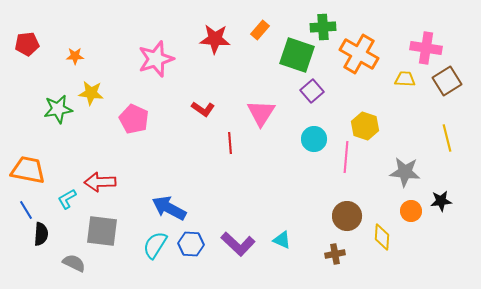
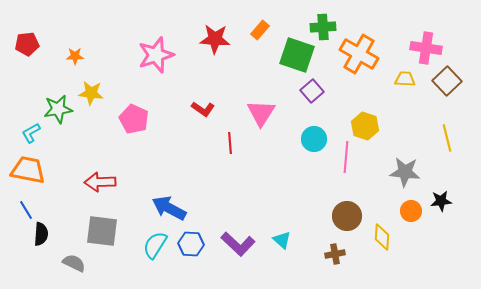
pink star: moved 4 px up
brown square: rotated 12 degrees counterclockwise
cyan L-shape: moved 36 px left, 66 px up
cyan triangle: rotated 18 degrees clockwise
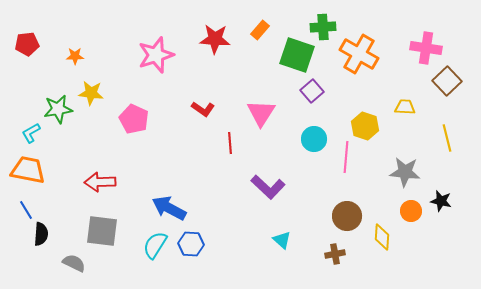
yellow trapezoid: moved 28 px down
black star: rotated 20 degrees clockwise
purple L-shape: moved 30 px right, 57 px up
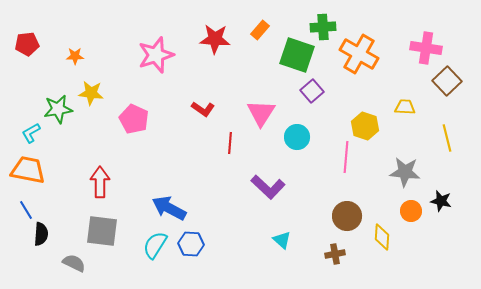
cyan circle: moved 17 px left, 2 px up
red line: rotated 10 degrees clockwise
red arrow: rotated 92 degrees clockwise
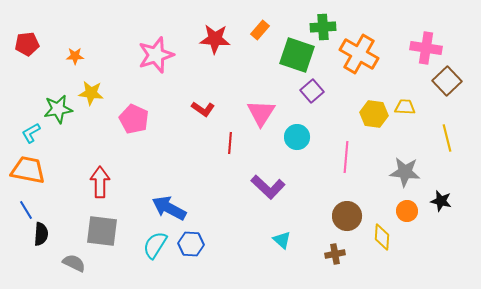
yellow hexagon: moved 9 px right, 12 px up; rotated 12 degrees counterclockwise
orange circle: moved 4 px left
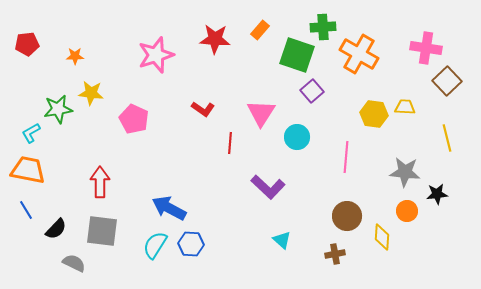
black star: moved 4 px left, 7 px up; rotated 20 degrees counterclockwise
black semicircle: moved 15 px right, 5 px up; rotated 40 degrees clockwise
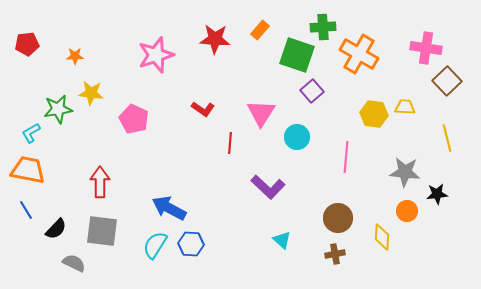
brown circle: moved 9 px left, 2 px down
